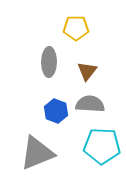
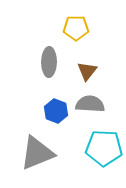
cyan pentagon: moved 2 px right, 2 px down
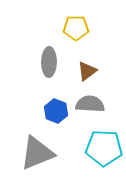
brown triangle: rotated 15 degrees clockwise
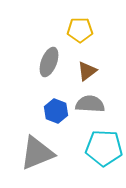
yellow pentagon: moved 4 px right, 2 px down
gray ellipse: rotated 20 degrees clockwise
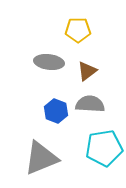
yellow pentagon: moved 2 px left
gray ellipse: rotated 76 degrees clockwise
cyan pentagon: rotated 12 degrees counterclockwise
gray triangle: moved 4 px right, 5 px down
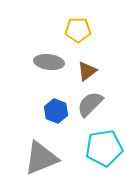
gray semicircle: rotated 48 degrees counterclockwise
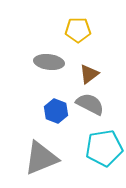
brown triangle: moved 2 px right, 3 px down
gray semicircle: rotated 72 degrees clockwise
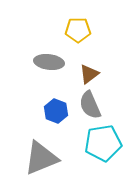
gray semicircle: moved 1 px down; rotated 140 degrees counterclockwise
cyan pentagon: moved 1 px left, 5 px up
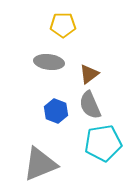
yellow pentagon: moved 15 px left, 5 px up
gray triangle: moved 1 px left, 6 px down
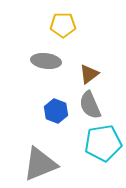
gray ellipse: moved 3 px left, 1 px up
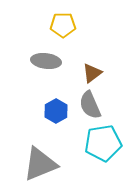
brown triangle: moved 3 px right, 1 px up
blue hexagon: rotated 10 degrees clockwise
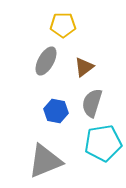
gray ellipse: rotated 68 degrees counterclockwise
brown triangle: moved 8 px left, 6 px up
gray semicircle: moved 2 px right, 2 px up; rotated 40 degrees clockwise
blue hexagon: rotated 20 degrees counterclockwise
gray triangle: moved 5 px right, 3 px up
